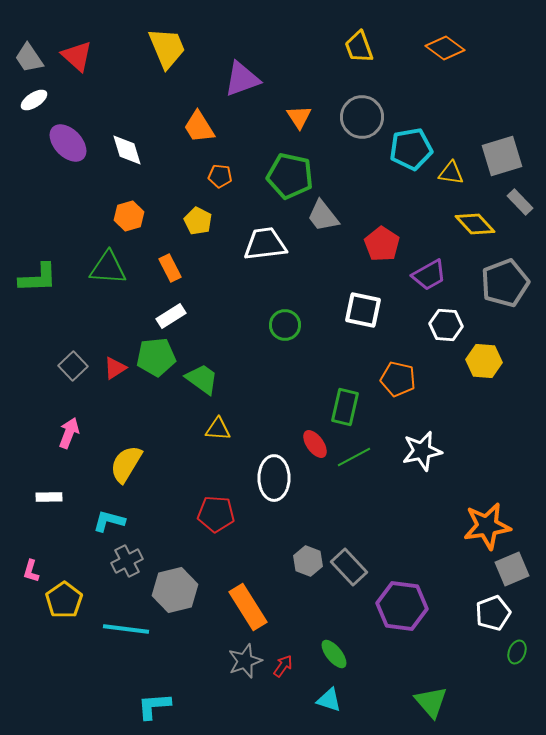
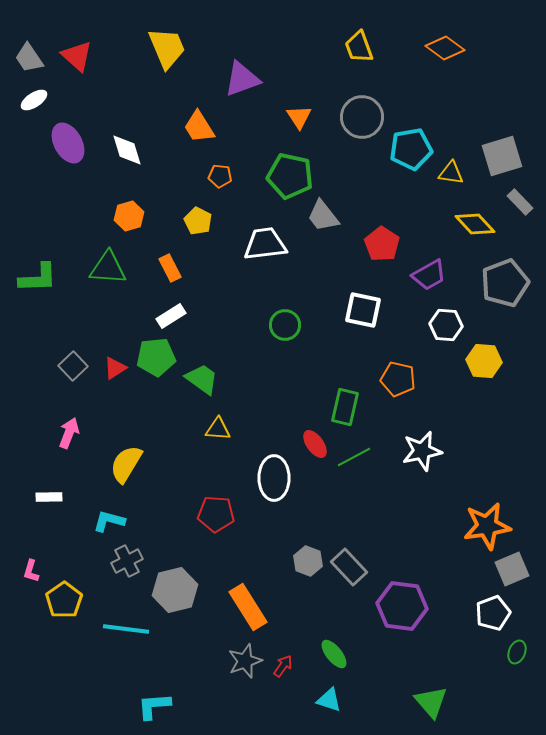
purple ellipse at (68, 143): rotated 15 degrees clockwise
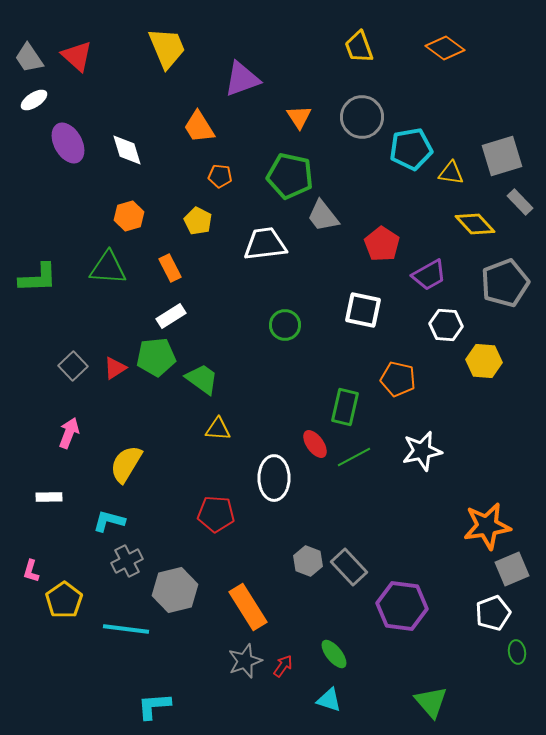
green ellipse at (517, 652): rotated 30 degrees counterclockwise
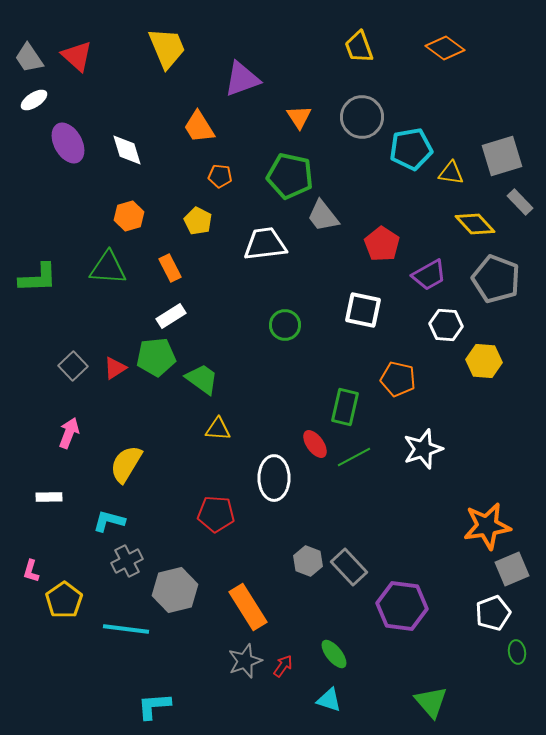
gray pentagon at (505, 283): moved 9 px left, 4 px up; rotated 30 degrees counterclockwise
white star at (422, 451): moved 1 px right, 2 px up; rotated 6 degrees counterclockwise
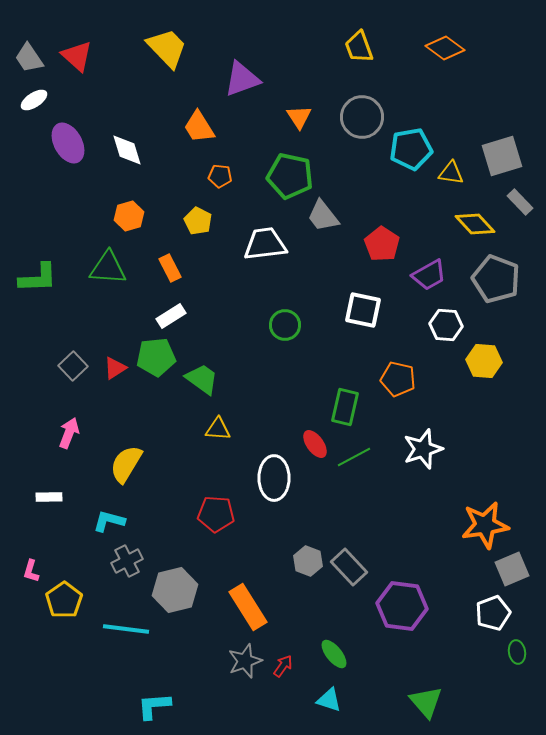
yellow trapezoid at (167, 48): rotated 21 degrees counterclockwise
orange star at (487, 526): moved 2 px left, 1 px up
green triangle at (431, 702): moved 5 px left
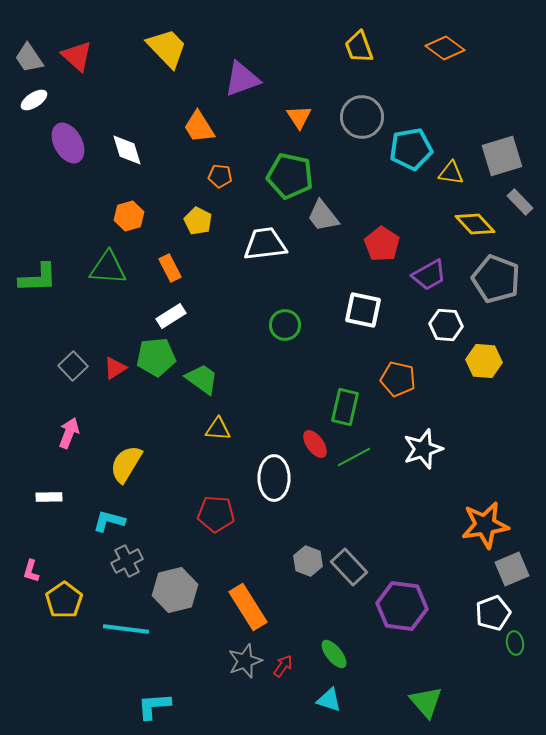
green ellipse at (517, 652): moved 2 px left, 9 px up
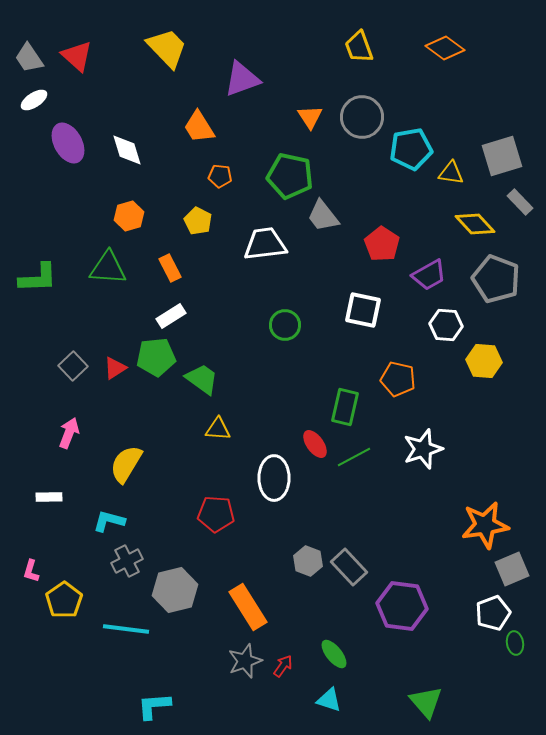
orange triangle at (299, 117): moved 11 px right
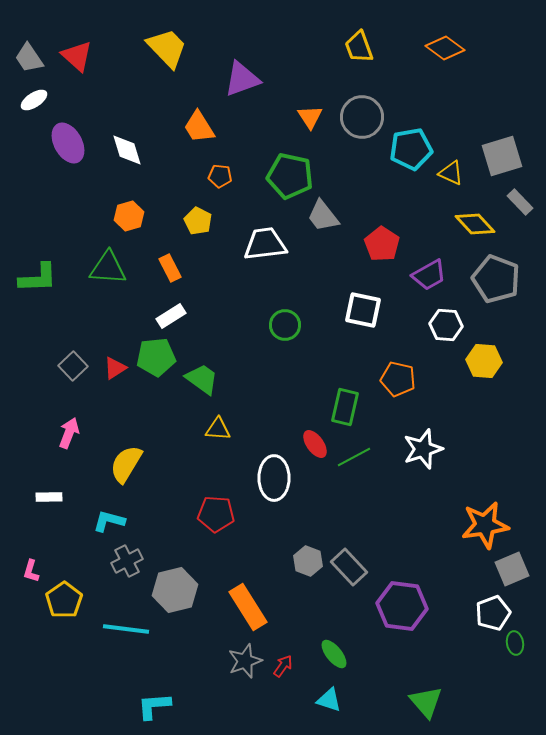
yellow triangle at (451, 173): rotated 16 degrees clockwise
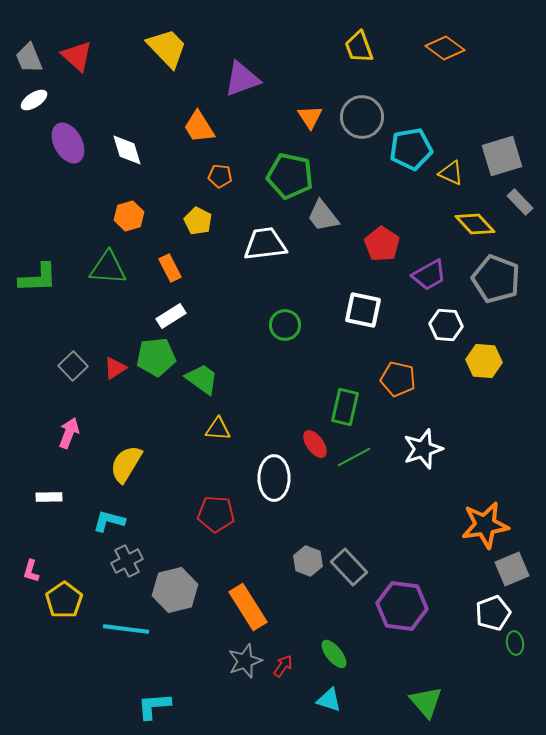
gray trapezoid at (29, 58): rotated 12 degrees clockwise
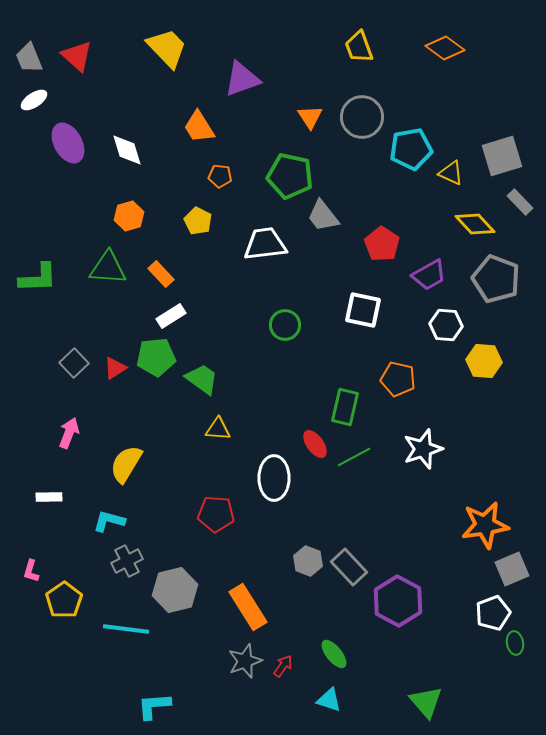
orange rectangle at (170, 268): moved 9 px left, 6 px down; rotated 16 degrees counterclockwise
gray square at (73, 366): moved 1 px right, 3 px up
purple hexagon at (402, 606): moved 4 px left, 5 px up; rotated 21 degrees clockwise
